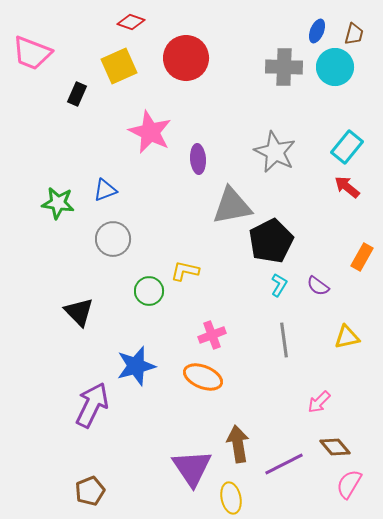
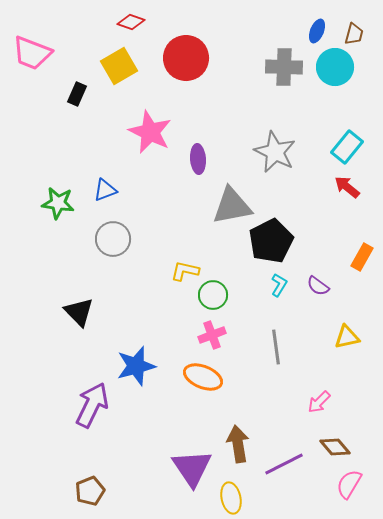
yellow square: rotated 6 degrees counterclockwise
green circle: moved 64 px right, 4 px down
gray line: moved 8 px left, 7 px down
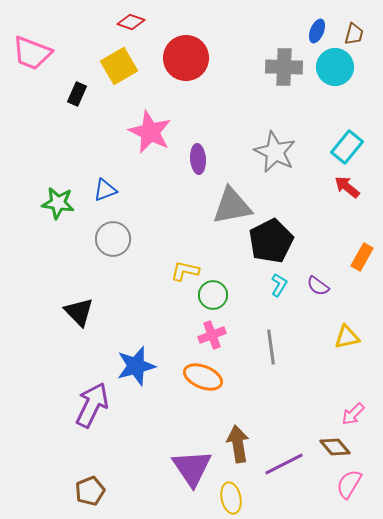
gray line: moved 5 px left
pink arrow: moved 34 px right, 12 px down
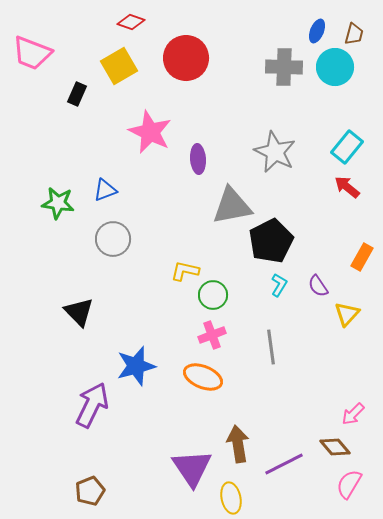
purple semicircle: rotated 20 degrees clockwise
yellow triangle: moved 23 px up; rotated 36 degrees counterclockwise
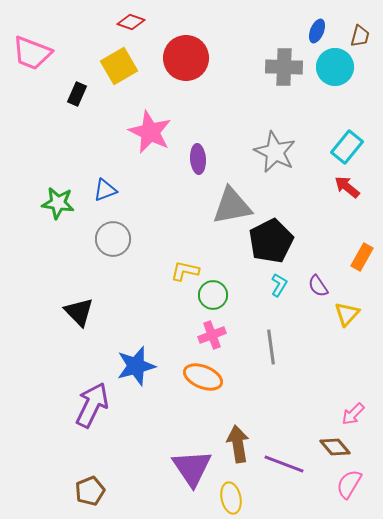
brown trapezoid: moved 6 px right, 2 px down
purple line: rotated 48 degrees clockwise
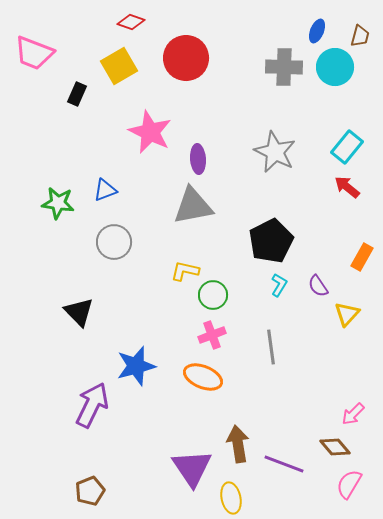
pink trapezoid: moved 2 px right
gray triangle: moved 39 px left
gray circle: moved 1 px right, 3 px down
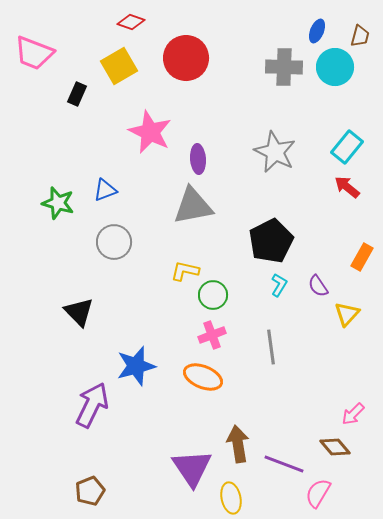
green star: rotated 8 degrees clockwise
pink semicircle: moved 31 px left, 9 px down
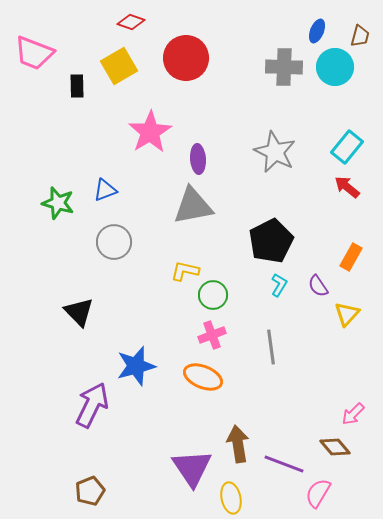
black rectangle: moved 8 px up; rotated 25 degrees counterclockwise
pink star: rotated 15 degrees clockwise
orange rectangle: moved 11 px left
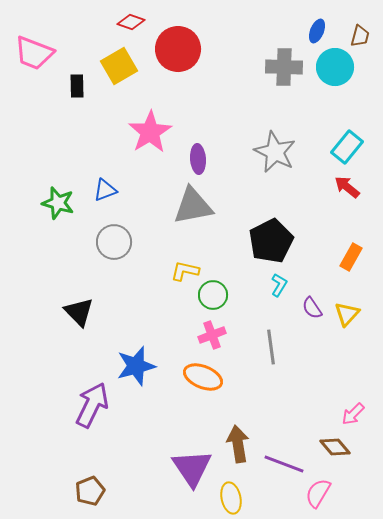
red circle: moved 8 px left, 9 px up
purple semicircle: moved 6 px left, 22 px down
